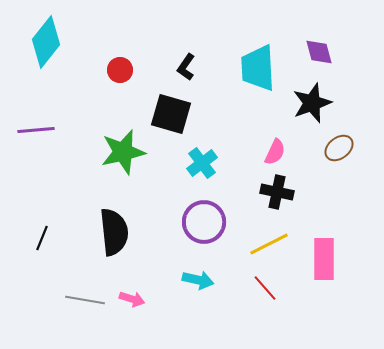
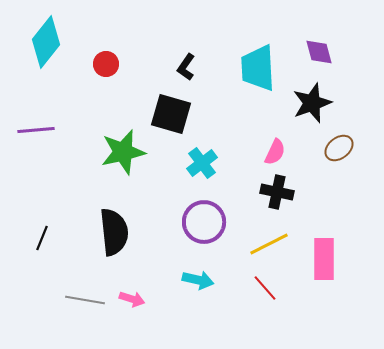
red circle: moved 14 px left, 6 px up
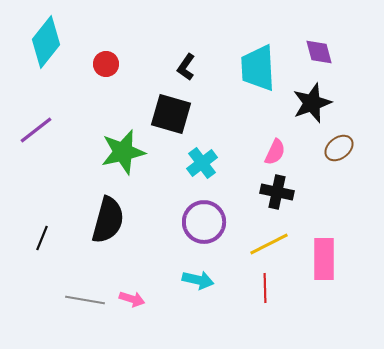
purple line: rotated 33 degrees counterclockwise
black semicircle: moved 6 px left, 12 px up; rotated 21 degrees clockwise
red line: rotated 40 degrees clockwise
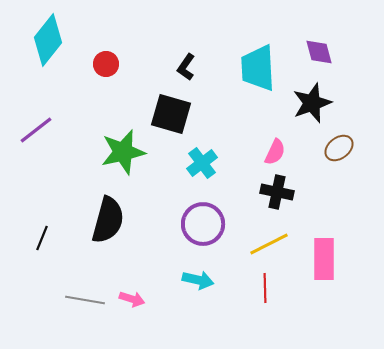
cyan diamond: moved 2 px right, 2 px up
purple circle: moved 1 px left, 2 px down
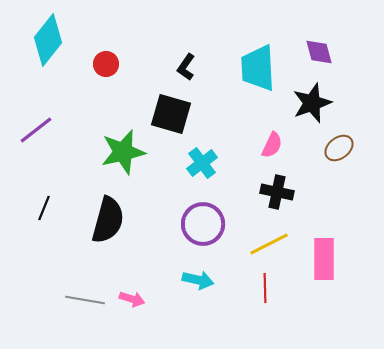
pink semicircle: moved 3 px left, 7 px up
black line: moved 2 px right, 30 px up
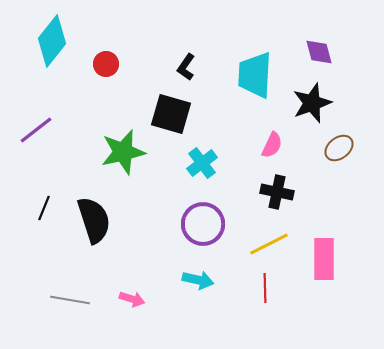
cyan diamond: moved 4 px right, 1 px down
cyan trapezoid: moved 3 px left, 7 px down; rotated 6 degrees clockwise
black semicircle: moved 14 px left; rotated 33 degrees counterclockwise
gray line: moved 15 px left
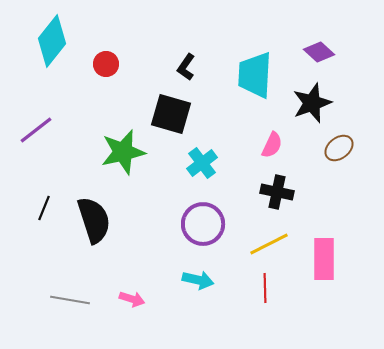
purple diamond: rotated 32 degrees counterclockwise
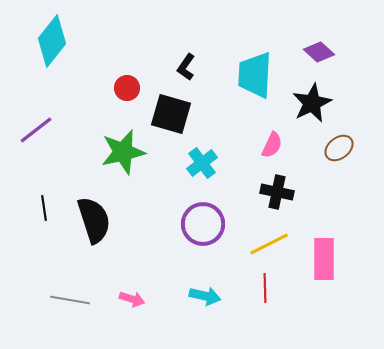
red circle: moved 21 px right, 24 px down
black star: rotated 6 degrees counterclockwise
black line: rotated 30 degrees counterclockwise
cyan arrow: moved 7 px right, 16 px down
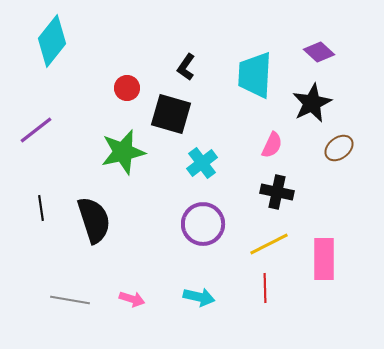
black line: moved 3 px left
cyan arrow: moved 6 px left, 1 px down
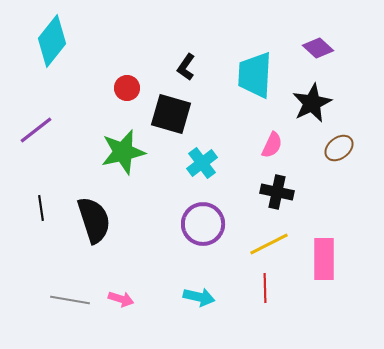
purple diamond: moved 1 px left, 4 px up
pink arrow: moved 11 px left
